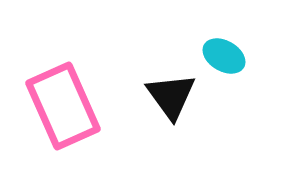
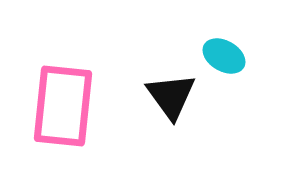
pink rectangle: rotated 30 degrees clockwise
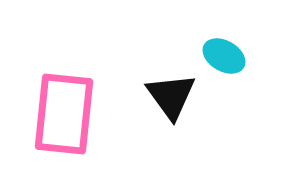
pink rectangle: moved 1 px right, 8 px down
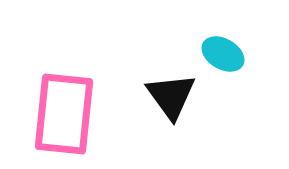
cyan ellipse: moved 1 px left, 2 px up
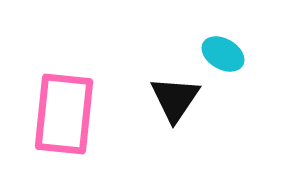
black triangle: moved 4 px right, 3 px down; rotated 10 degrees clockwise
